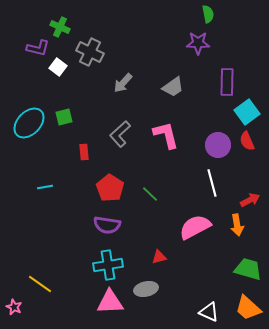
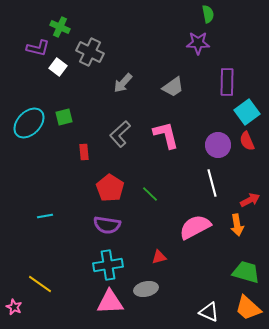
cyan line: moved 29 px down
green trapezoid: moved 2 px left, 3 px down
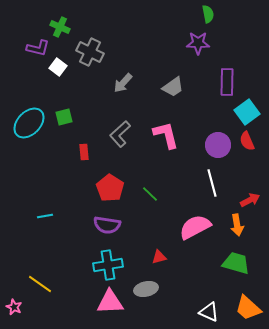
green trapezoid: moved 10 px left, 9 px up
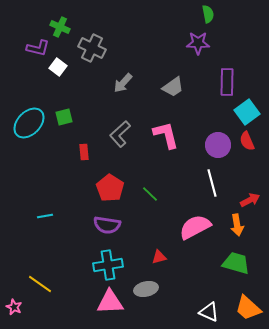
gray cross: moved 2 px right, 4 px up
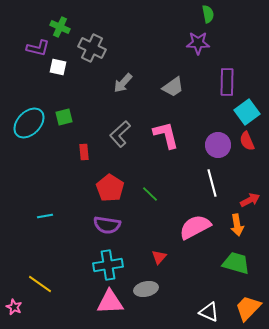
white square: rotated 24 degrees counterclockwise
red triangle: rotated 35 degrees counterclockwise
orange trapezoid: rotated 92 degrees clockwise
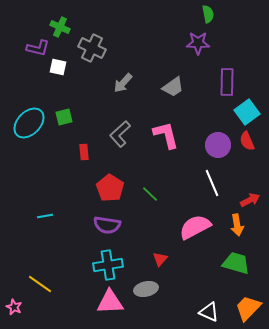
white line: rotated 8 degrees counterclockwise
red triangle: moved 1 px right, 2 px down
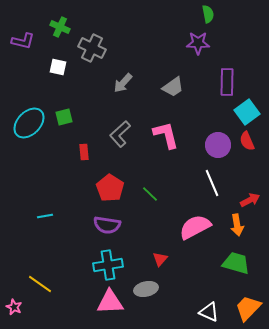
purple L-shape: moved 15 px left, 7 px up
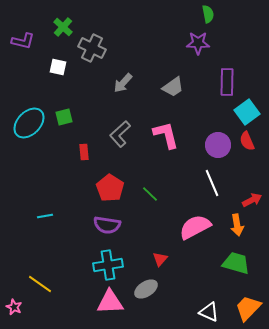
green cross: moved 3 px right; rotated 18 degrees clockwise
red arrow: moved 2 px right
gray ellipse: rotated 20 degrees counterclockwise
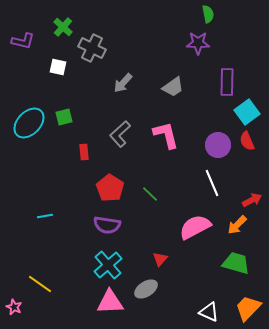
orange arrow: rotated 55 degrees clockwise
cyan cross: rotated 32 degrees counterclockwise
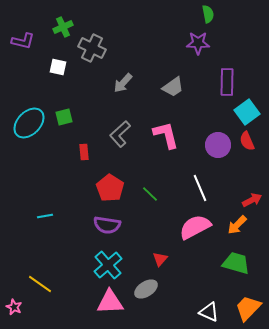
green cross: rotated 24 degrees clockwise
white line: moved 12 px left, 5 px down
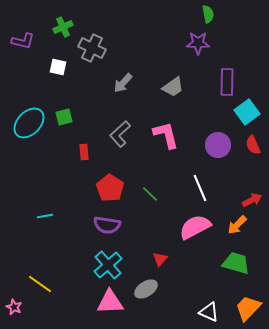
red semicircle: moved 6 px right, 4 px down
